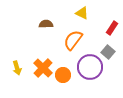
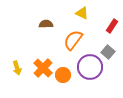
red rectangle: moved 2 px up
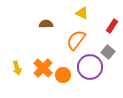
orange semicircle: moved 3 px right
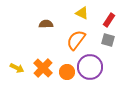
red rectangle: moved 3 px left, 6 px up
gray square: moved 12 px up; rotated 24 degrees counterclockwise
yellow arrow: rotated 48 degrees counterclockwise
orange circle: moved 4 px right, 3 px up
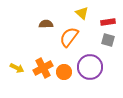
yellow triangle: rotated 16 degrees clockwise
red rectangle: moved 1 px left, 2 px down; rotated 48 degrees clockwise
orange semicircle: moved 7 px left, 3 px up
orange cross: rotated 18 degrees clockwise
orange circle: moved 3 px left
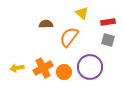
yellow arrow: rotated 144 degrees clockwise
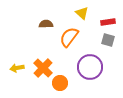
orange cross: rotated 18 degrees counterclockwise
orange circle: moved 4 px left, 11 px down
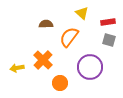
gray square: moved 1 px right
orange cross: moved 8 px up
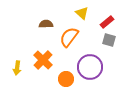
red rectangle: moved 1 px left; rotated 32 degrees counterclockwise
yellow arrow: rotated 72 degrees counterclockwise
orange circle: moved 6 px right, 4 px up
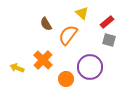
brown semicircle: rotated 120 degrees counterclockwise
orange semicircle: moved 1 px left, 2 px up
yellow arrow: rotated 104 degrees clockwise
